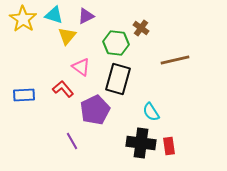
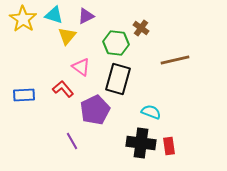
cyan semicircle: rotated 144 degrees clockwise
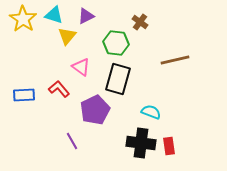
brown cross: moved 1 px left, 6 px up
red L-shape: moved 4 px left
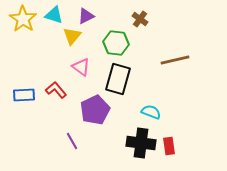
brown cross: moved 3 px up
yellow triangle: moved 5 px right
red L-shape: moved 3 px left, 1 px down
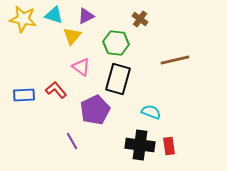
yellow star: rotated 24 degrees counterclockwise
black cross: moved 1 px left, 2 px down
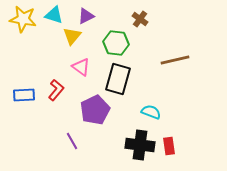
red L-shape: rotated 80 degrees clockwise
